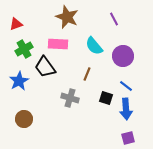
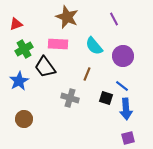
blue line: moved 4 px left
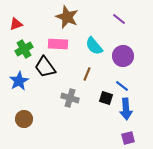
purple line: moved 5 px right; rotated 24 degrees counterclockwise
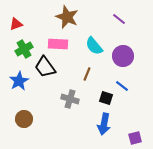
gray cross: moved 1 px down
blue arrow: moved 22 px left, 15 px down; rotated 15 degrees clockwise
purple square: moved 7 px right
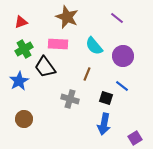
purple line: moved 2 px left, 1 px up
red triangle: moved 5 px right, 2 px up
purple square: rotated 16 degrees counterclockwise
